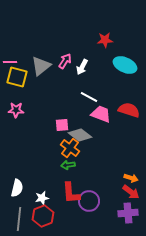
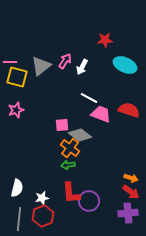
white line: moved 1 px down
pink star: rotated 21 degrees counterclockwise
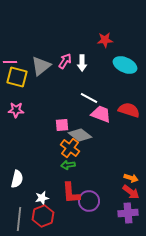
white arrow: moved 4 px up; rotated 28 degrees counterclockwise
pink star: rotated 21 degrees clockwise
white semicircle: moved 9 px up
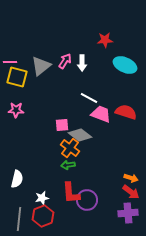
red semicircle: moved 3 px left, 2 px down
purple circle: moved 2 px left, 1 px up
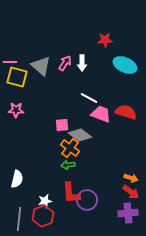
pink arrow: moved 2 px down
gray triangle: rotated 40 degrees counterclockwise
white star: moved 3 px right, 3 px down
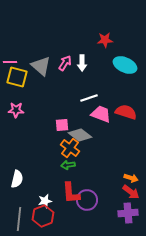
white line: rotated 48 degrees counterclockwise
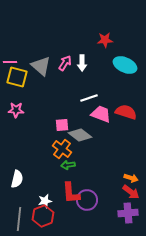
orange cross: moved 8 px left, 1 px down
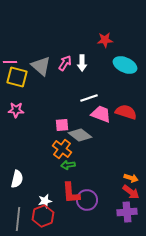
purple cross: moved 1 px left, 1 px up
gray line: moved 1 px left
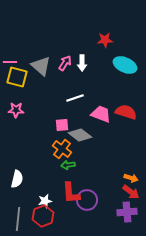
white line: moved 14 px left
